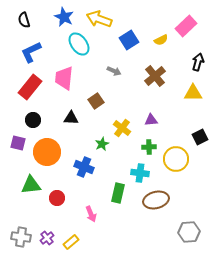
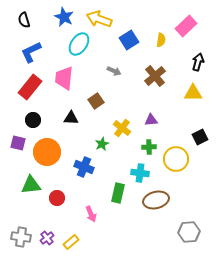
yellow semicircle: rotated 56 degrees counterclockwise
cyan ellipse: rotated 70 degrees clockwise
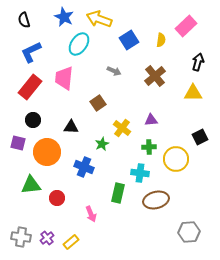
brown square: moved 2 px right, 2 px down
black triangle: moved 9 px down
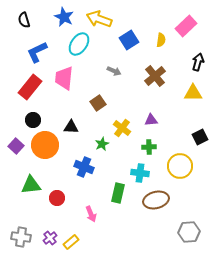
blue L-shape: moved 6 px right
purple square: moved 2 px left, 3 px down; rotated 28 degrees clockwise
orange circle: moved 2 px left, 7 px up
yellow circle: moved 4 px right, 7 px down
purple cross: moved 3 px right
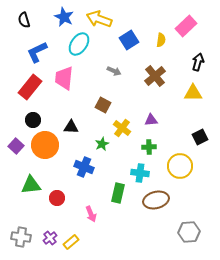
brown square: moved 5 px right, 2 px down; rotated 28 degrees counterclockwise
